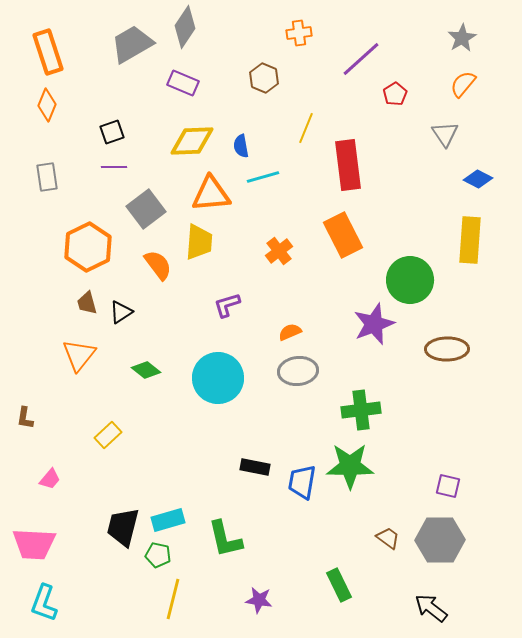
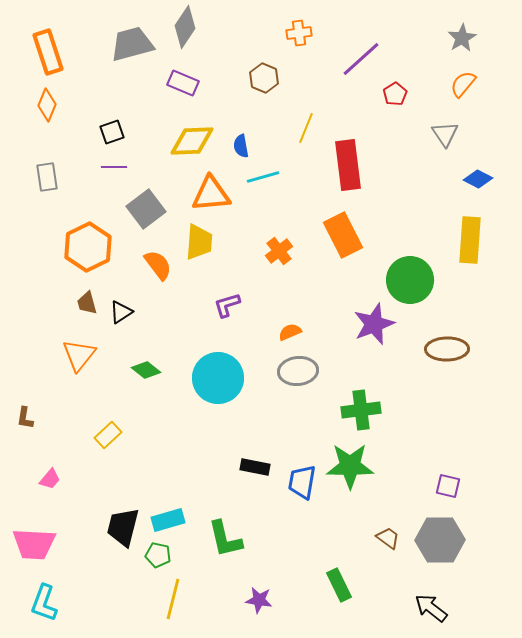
gray trapezoid at (132, 44): rotated 15 degrees clockwise
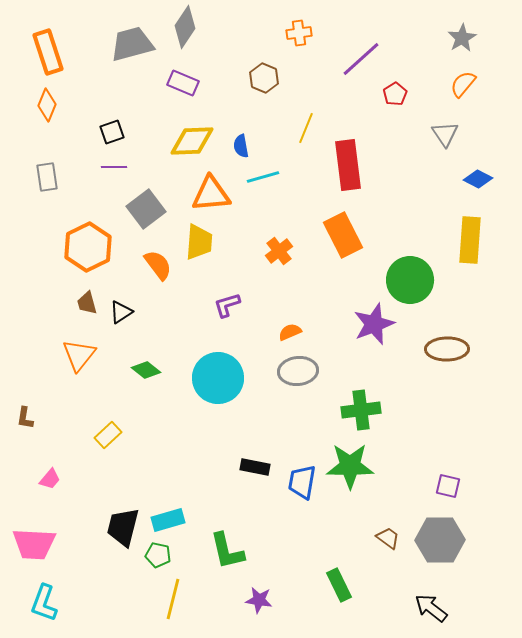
green L-shape at (225, 539): moved 2 px right, 12 px down
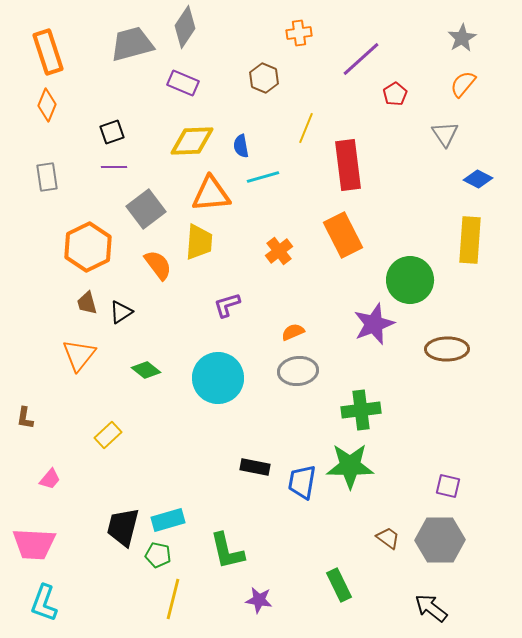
orange semicircle at (290, 332): moved 3 px right
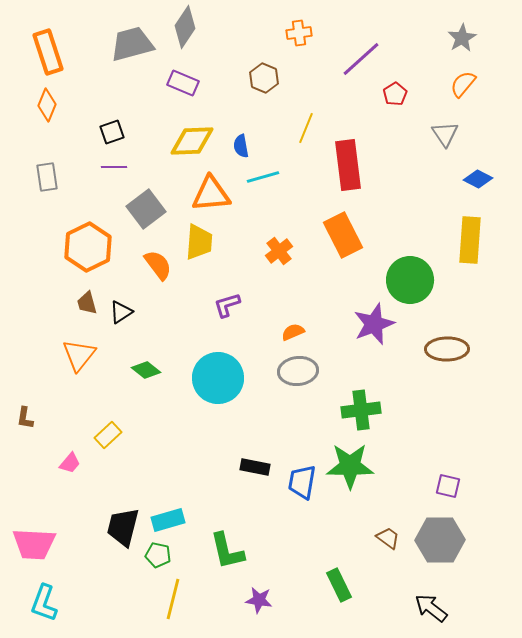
pink trapezoid at (50, 479): moved 20 px right, 16 px up
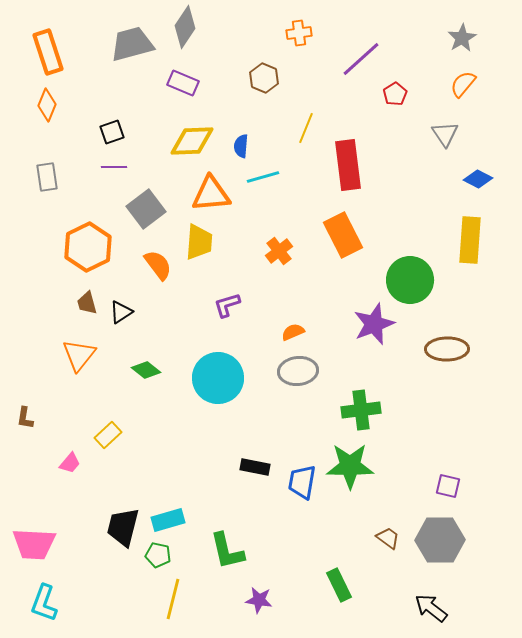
blue semicircle at (241, 146): rotated 15 degrees clockwise
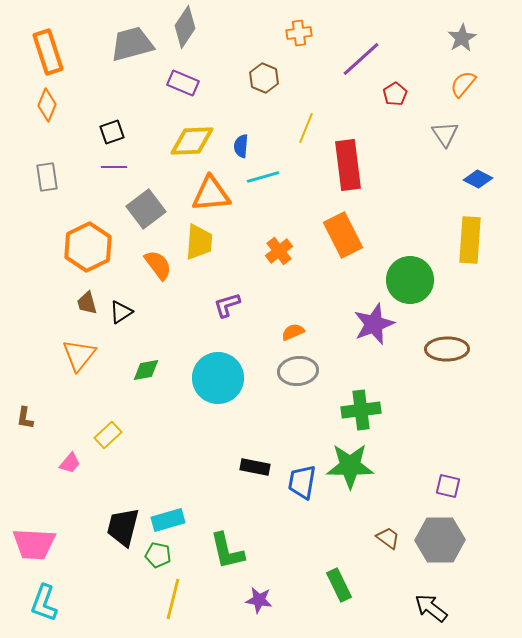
green diamond at (146, 370): rotated 48 degrees counterclockwise
